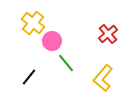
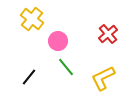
yellow cross: moved 1 px left, 4 px up
pink circle: moved 6 px right
green line: moved 4 px down
yellow L-shape: rotated 24 degrees clockwise
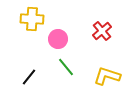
yellow cross: rotated 35 degrees counterclockwise
red cross: moved 6 px left, 3 px up
pink circle: moved 2 px up
yellow L-shape: moved 4 px right, 2 px up; rotated 44 degrees clockwise
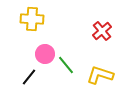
pink circle: moved 13 px left, 15 px down
green line: moved 2 px up
yellow L-shape: moved 7 px left, 1 px up
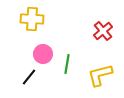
red cross: moved 1 px right
pink circle: moved 2 px left
green line: moved 1 px right, 1 px up; rotated 48 degrees clockwise
yellow L-shape: rotated 32 degrees counterclockwise
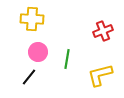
red cross: rotated 18 degrees clockwise
pink circle: moved 5 px left, 2 px up
green line: moved 5 px up
